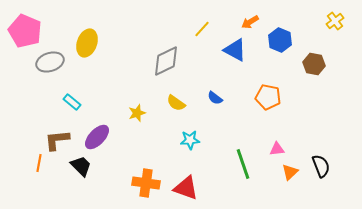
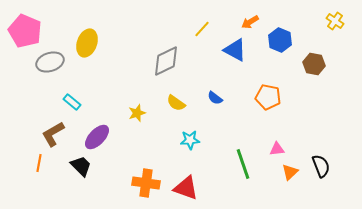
yellow cross: rotated 18 degrees counterclockwise
brown L-shape: moved 4 px left, 6 px up; rotated 24 degrees counterclockwise
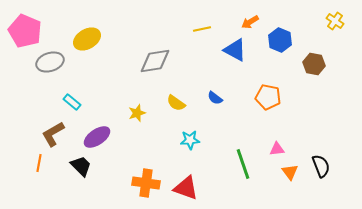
yellow line: rotated 36 degrees clockwise
yellow ellipse: moved 4 px up; rotated 40 degrees clockwise
gray diamond: moved 11 px left; rotated 16 degrees clockwise
purple ellipse: rotated 12 degrees clockwise
orange triangle: rotated 24 degrees counterclockwise
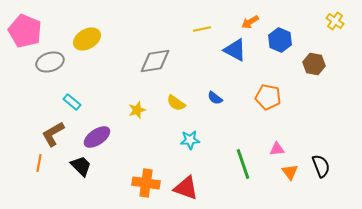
yellow star: moved 3 px up
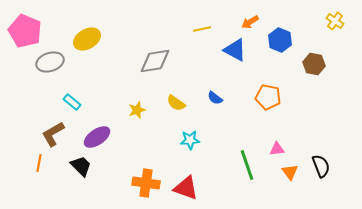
green line: moved 4 px right, 1 px down
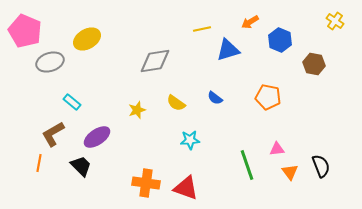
blue triangle: moved 7 px left; rotated 45 degrees counterclockwise
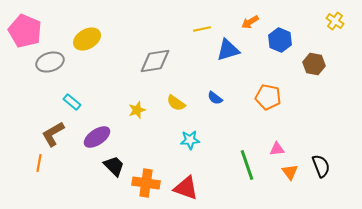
black trapezoid: moved 33 px right
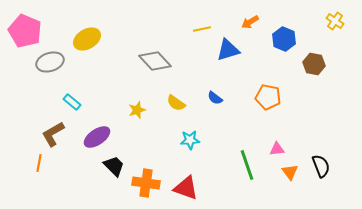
blue hexagon: moved 4 px right, 1 px up
gray diamond: rotated 56 degrees clockwise
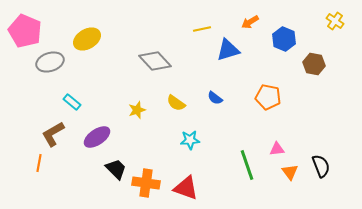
black trapezoid: moved 2 px right, 3 px down
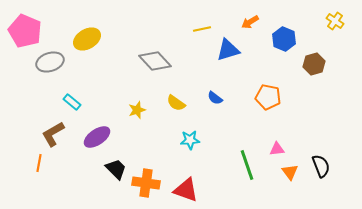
brown hexagon: rotated 25 degrees counterclockwise
red triangle: moved 2 px down
